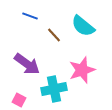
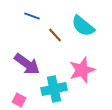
blue line: moved 2 px right
brown line: moved 1 px right
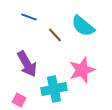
blue line: moved 3 px left, 1 px down
purple arrow: rotated 24 degrees clockwise
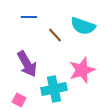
blue line: rotated 21 degrees counterclockwise
cyan semicircle: rotated 20 degrees counterclockwise
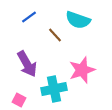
blue line: rotated 35 degrees counterclockwise
cyan semicircle: moved 5 px left, 6 px up
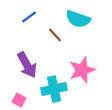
cyan semicircle: moved 1 px up
purple arrow: moved 1 px down
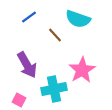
pink star: rotated 12 degrees counterclockwise
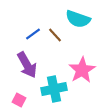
blue line: moved 4 px right, 17 px down
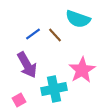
pink square: rotated 32 degrees clockwise
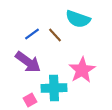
blue line: moved 1 px left
purple arrow: moved 1 px right, 3 px up; rotated 24 degrees counterclockwise
cyan cross: moved 1 px up; rotated 10 degrees clockwise
pink square: moved 11 px right
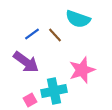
purple arrow: moved 2 px left
pink star: rotated 12 degrees clockwise
cyan cross: moved 3 px down; rotated 10 degrees counterclockwise
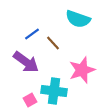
brown line: moved 2 px left, 8 px down
cyan cross: rotated 20 degrees clockwise
